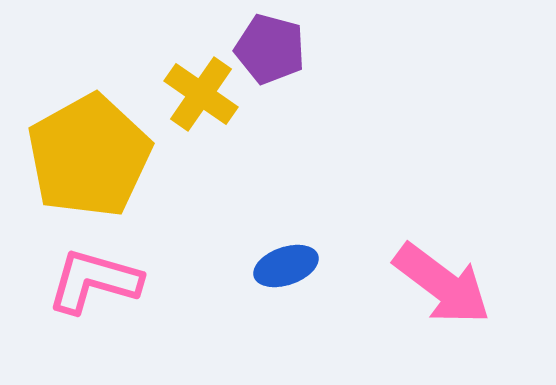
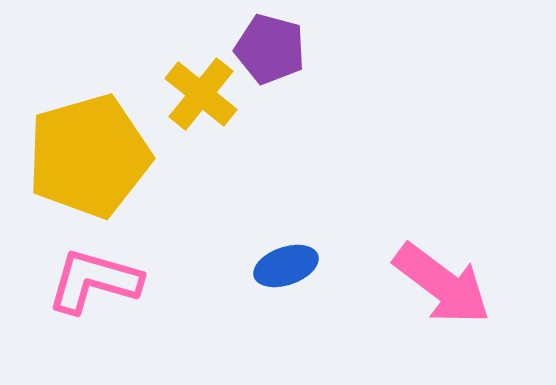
yellow cross: rotated 4 degrees clockwise
yellow pentagon: rotated 13 degrees clockwise
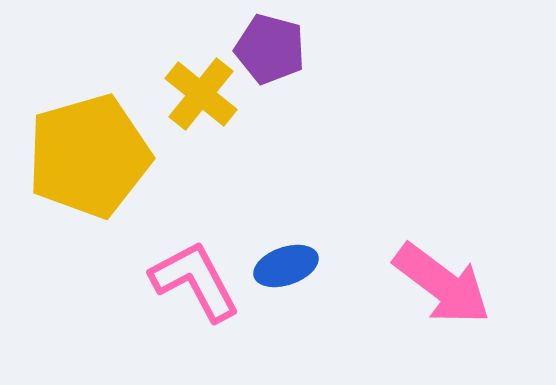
pink L-shape: moved 101 px right; rotated 46 degrees clockwise
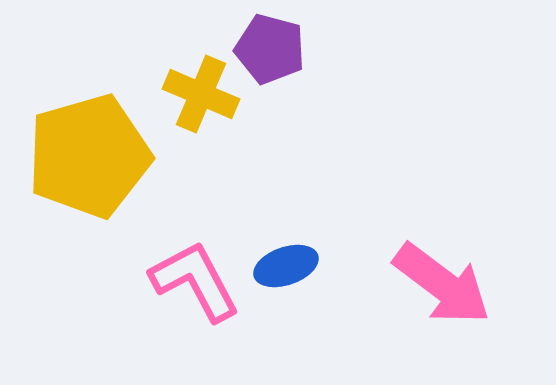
yellow cross: rotated 16 degrees counterclockwise
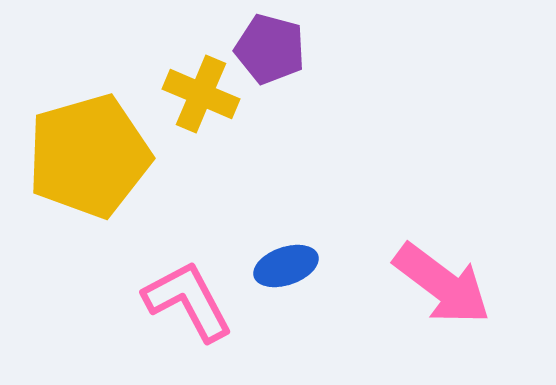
pink L-shape: moved 7 px left, 20 px down
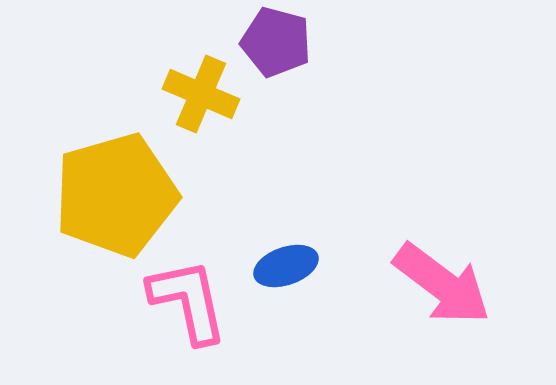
purple pentagon: moved 6 px right, 7 px up
yellow pentagon: moved 27 px right, 39 px down
pink L-shape: rotated 16 degrees clockwise
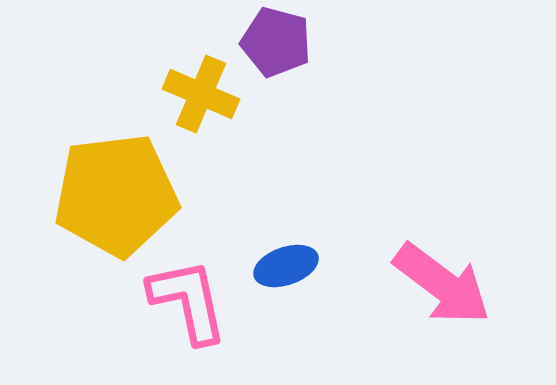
yellow pentagon: rotated 9 degrees clockwise
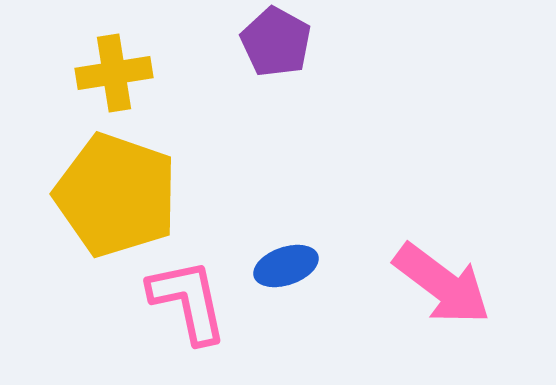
purple pentagon: rotated 14 degrees clockwise
yellow cross: moved 87 px left, 21 px up; rotated 32 degrees counterclockwise
yellow pentagon: rotated 26 degrees clockwise
